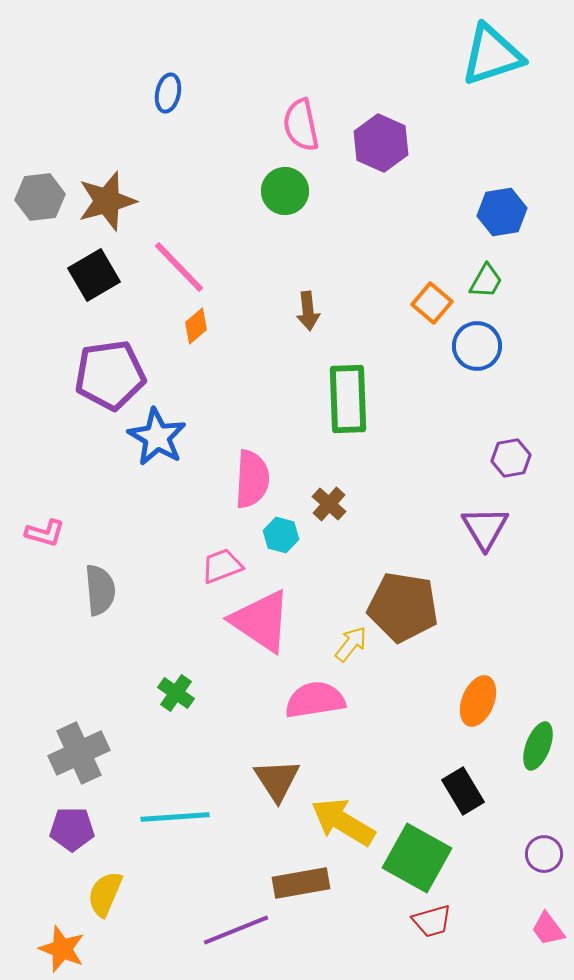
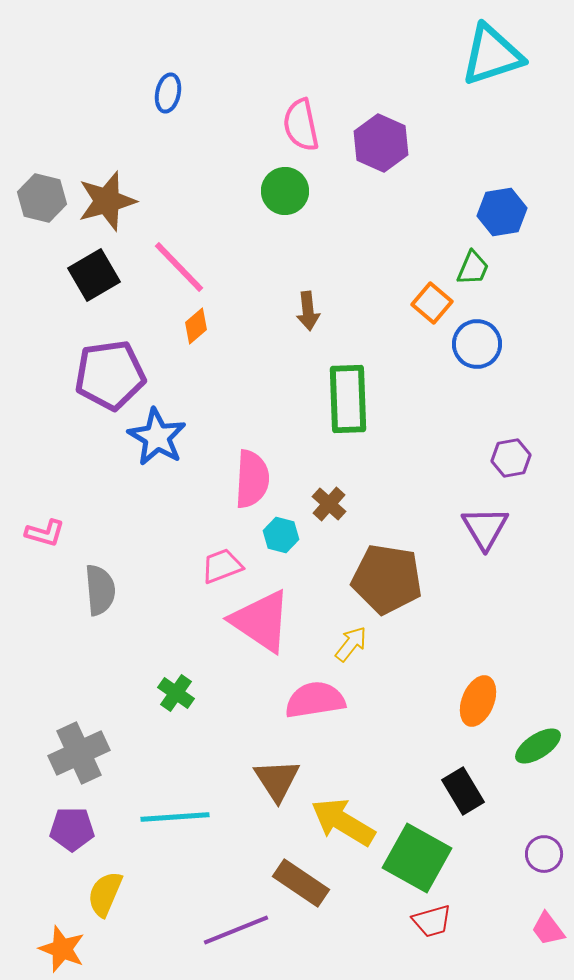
gray hexagon at (40, 197): moved 2 px right, 1 px down; rotated 21 degrees clockwise
green trapezoid at (486, 281): moved 13 px left, 13 px up; rotated 6 degrees counterclockwise
blue circle at (477, 346): moved 2 px up
brown pentagon at (403, 607): moved 16 px left, 28 px up
green ellipse at (538, 746): rotated 36 degrees clockwise
brown rectangle at (301, 883): rotated 44 degrees clockwise
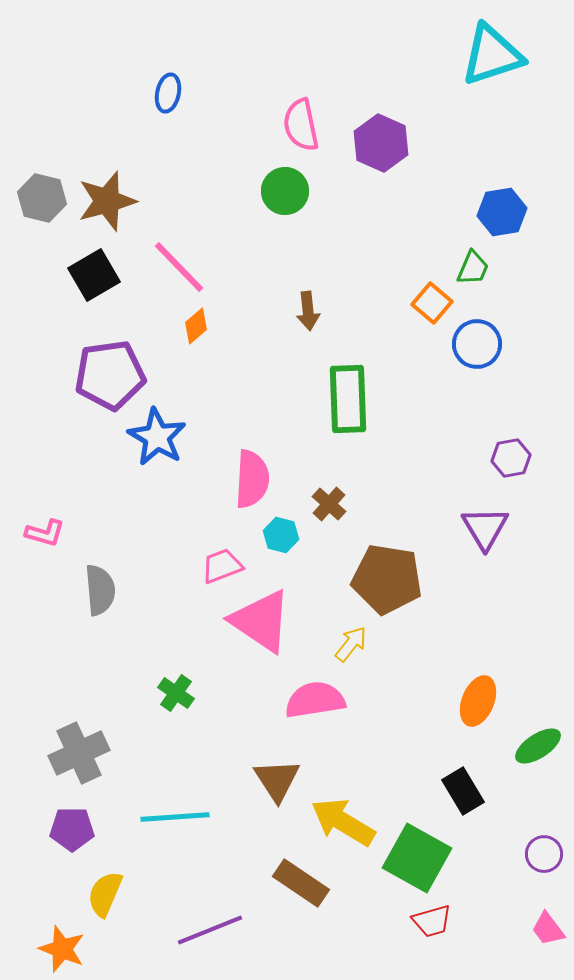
purple line at (236, 930): moved 26 px left
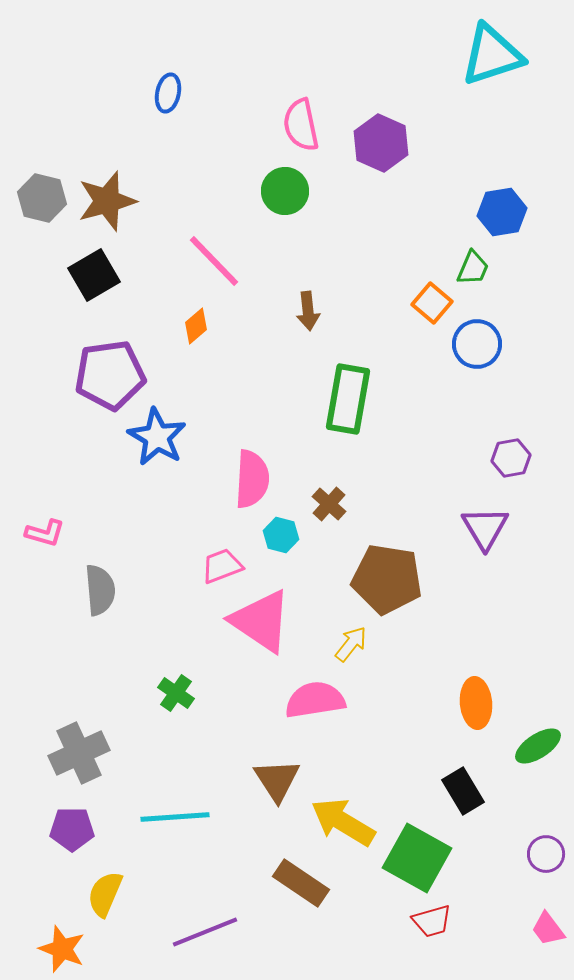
pink line at (179, 267): moved 35 px right, 6 px up
green rectangle at (348, 399): rotated 12 degrees clockwise
orange ellipse at (478, 701): moved 2 px left, 2 px down; rotated 27 degrees counterclockwise
purple circle at (544, 854): moved 2 px right
purple line at (210, 930): moved 5 px left, 2 px down
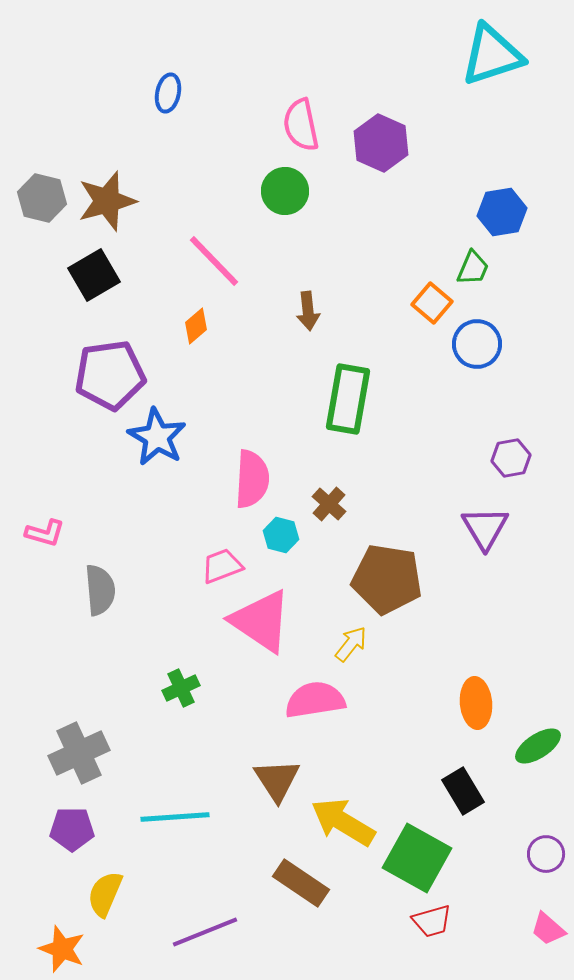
green cross at (176, 693): moved 5 px right, 5 px up; rotated 30 degrees clockwise
pink trapezoid at (548, 929): rotated 12 degrees counterclockwise
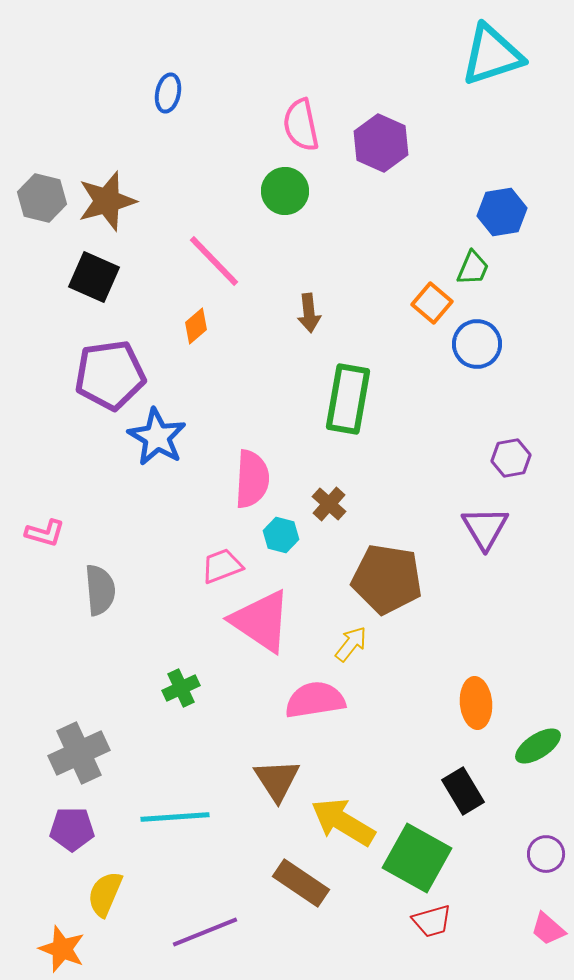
black square at (94, 275): moved 2 px down; rotated 36 degrees counterclockwise
brown arrow at (308, 311): moved 1 px right, 2 px down
